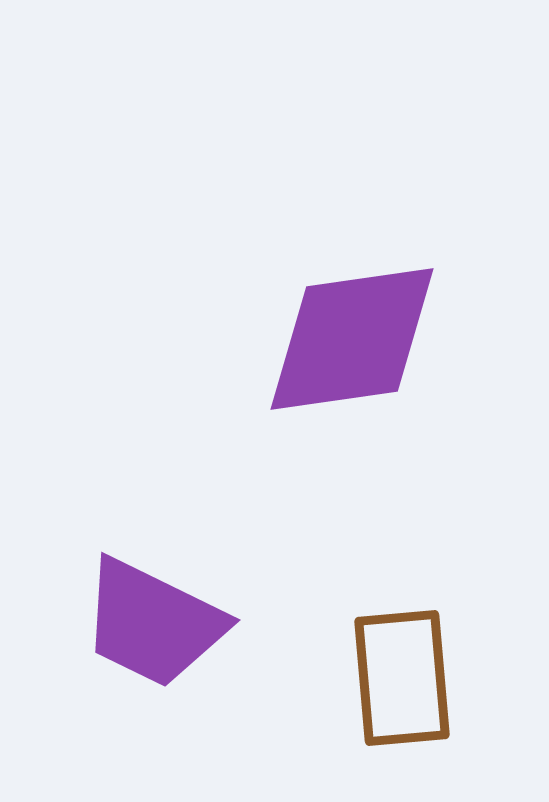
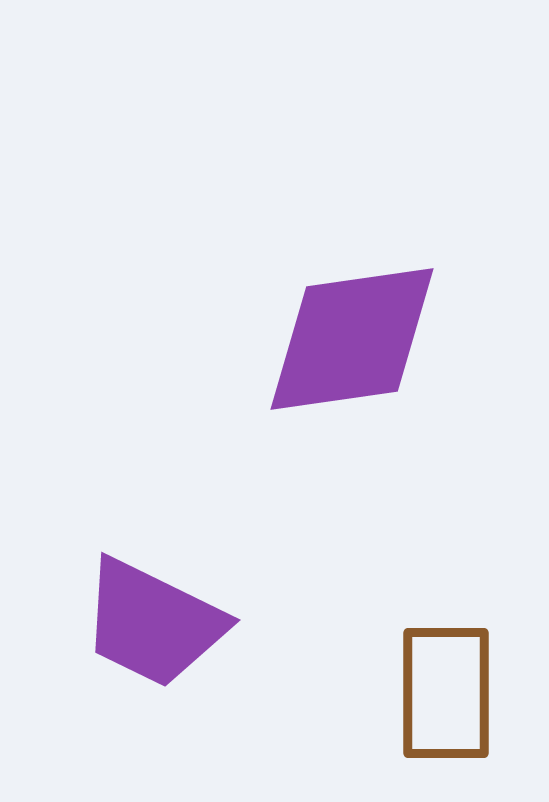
brown rectangle: moved 44 px right, 15 px down; rotated 5 degrees clockwise
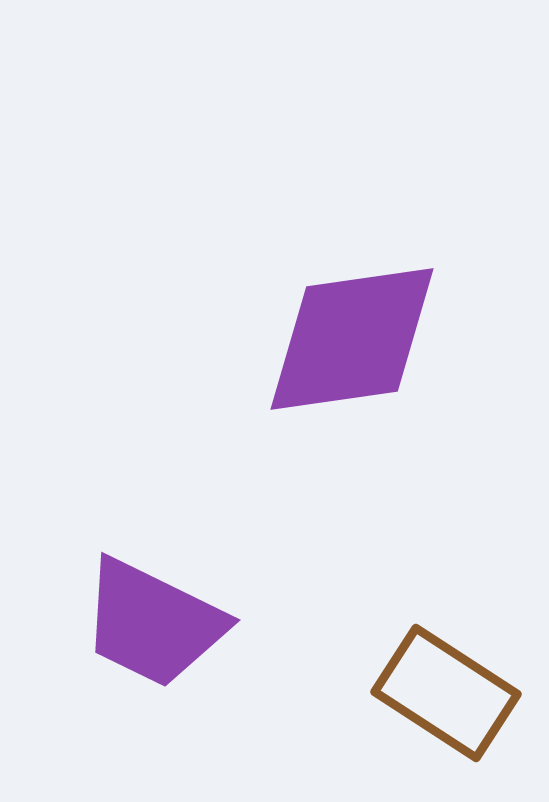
brown rectangle: rotated 57 degrees counterclockwise
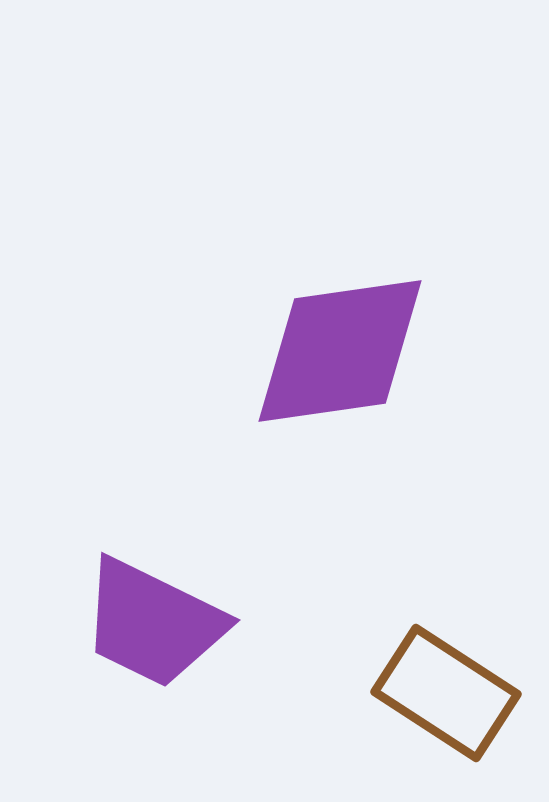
purple diamond: moved 12 px left, 12 px down
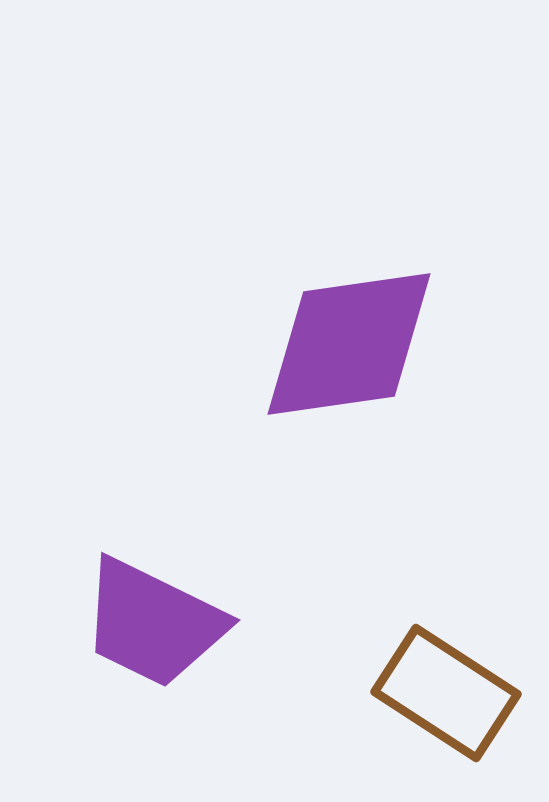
purple diamond: moved 9 px right, 7 px up
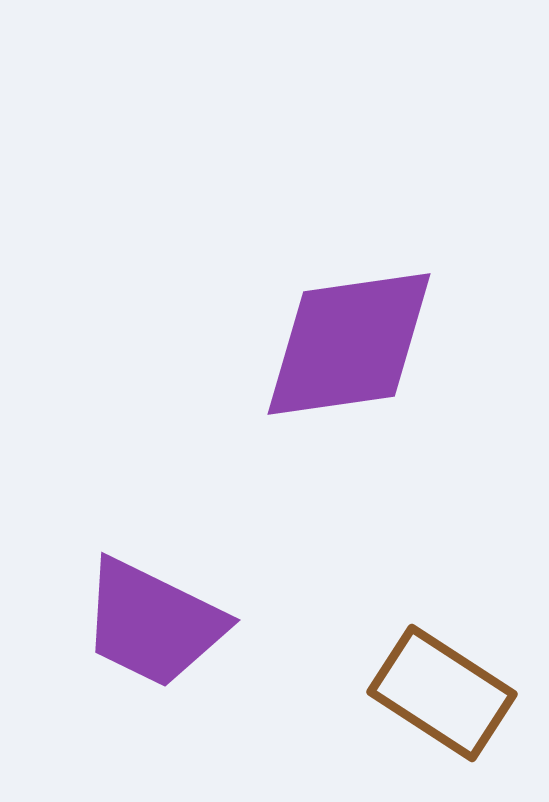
brown rectangle: moved 4 px left
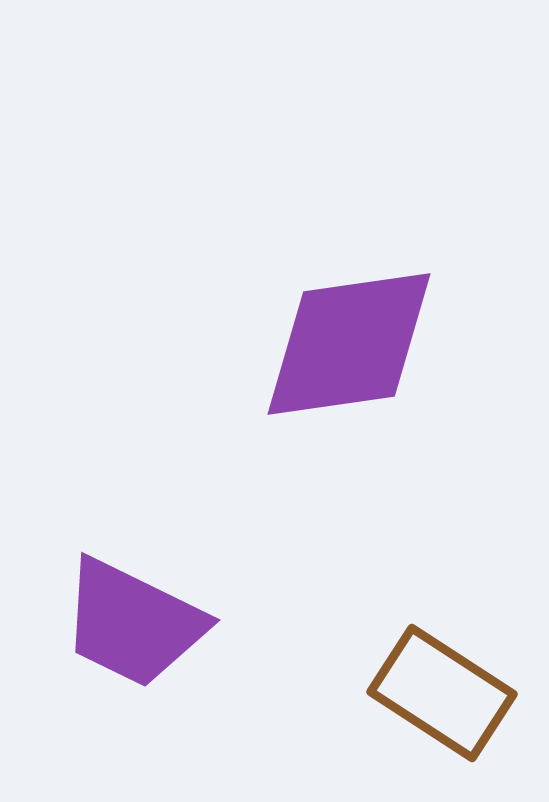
purple trapezoid: moved 20 px left
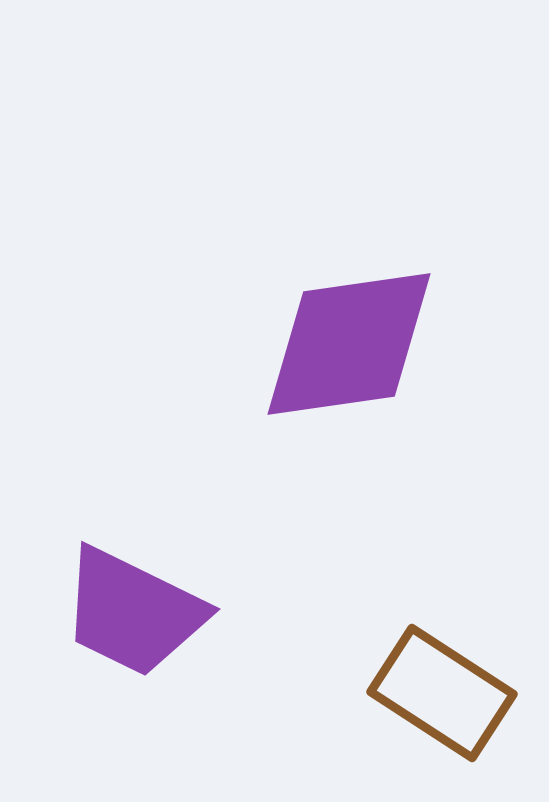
purple trapezoid: moved 11 px up
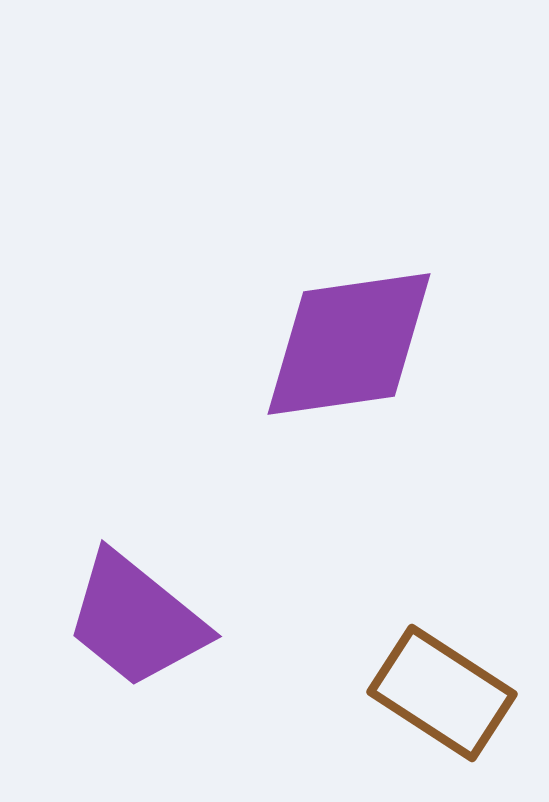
purple trapezoid: moved 3 px right, 8 px down; rotated 13 degrees clockwise
